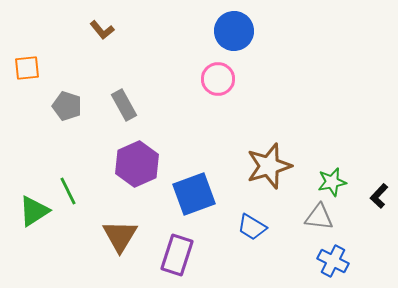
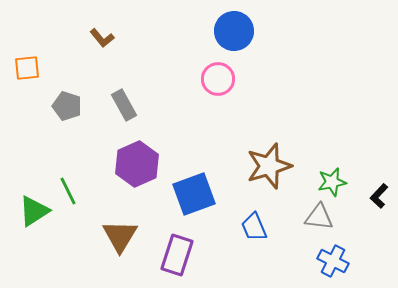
brown L-shape: moved 8 px down
blue trapezoid: moved 2 px right; rotated 36 degrees clockwise
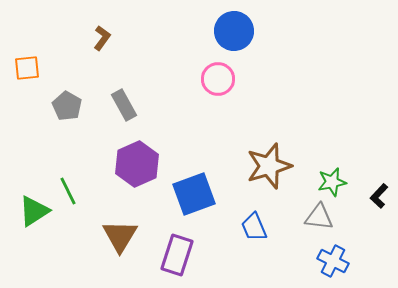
brown L-shape: rotated 105 degrees counterclockwise
gray pentagon: rotated 12 degrees clockwise
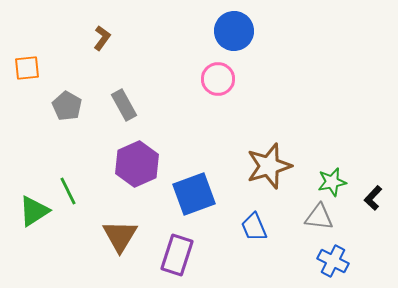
black L-shape: moved 6 px left, 2 px down
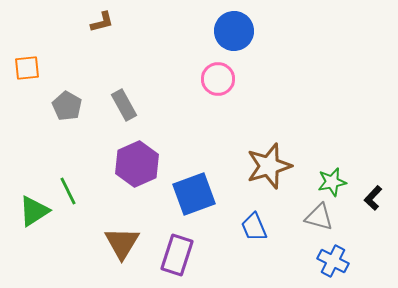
brown L-shape: moved 16 px up; rotated 40 degrees clockwise
gray triangle: rotated 8 degrees clockwise
brown triangle: moved 2 px right, 7 px down
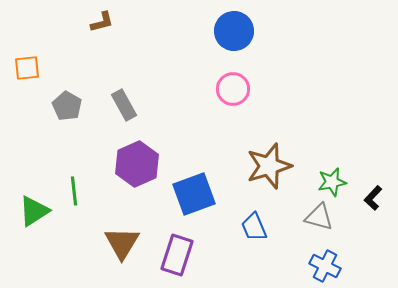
pink circle: moved 15 px right, 10 px down
green line: moved 6 px right; rotated 20 degrees clockwise
blue cross: moved 8 px left, 5 px down
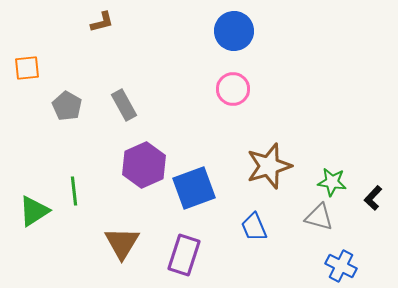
purple hexagon: moved 7 px right, 1 px down
green star: rotated 20 degrees clockwise
blue square: moved 6 px up
purple rectangle: moved 7 px right
blue cross: moved 16 px right
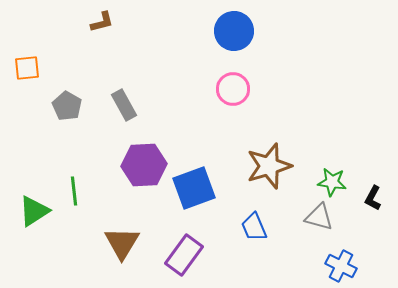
purple hexagon: rotated 21 degrees clockwise
black L-shape: rotated 15 degrees counterclockwise
purple rectangle: rotated 18 degrees clockwise
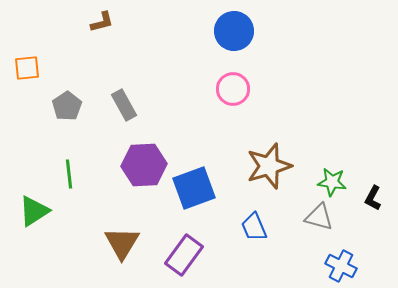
gray pentagon: rotated 8 degrees clockwise
green line: moved 5 px left, 17 px up
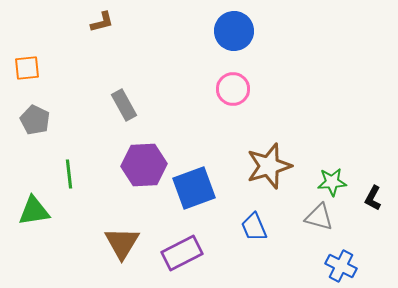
gray pentagon: moved 32 px left, 14 px down; rotated 12 degrees counterclockwise
green star: rotated 12 degrees counterclockwise
green triangle: rotated 24 degrees clockwise
purple rectangle: moved 2 px left, 2 px up; rotated 27 degrees clockwise
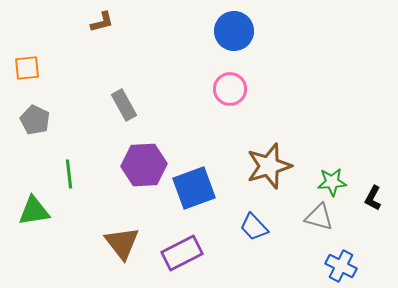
pink circle: moved 3 px left
blue trapezoid: rotated 20 degrees counterclockwise
brown triangle: rotated 9 degrees counterclockwise
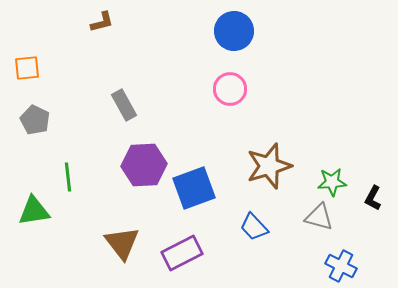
green line: moved 1 px left, 3 px down
